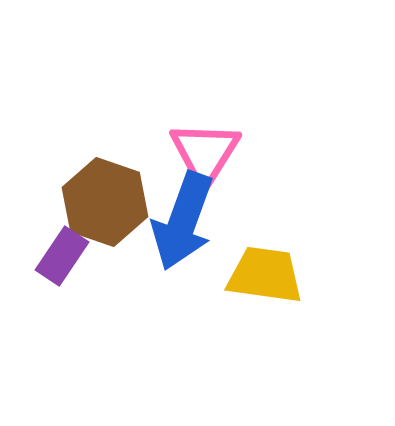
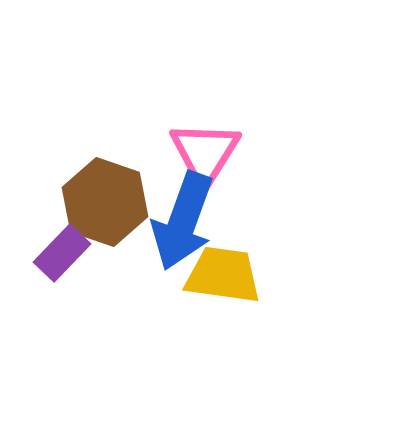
purple rectangle: moved 3 px up; rotated 10 degrees clockwise
yellow trapezoid: moved 42 px left
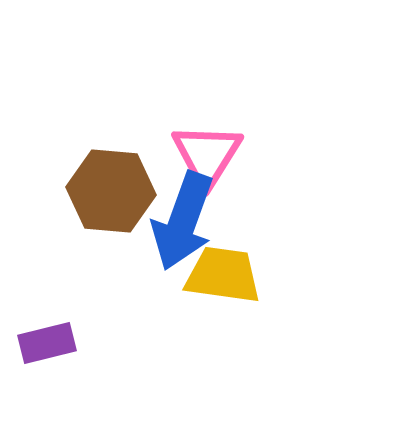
pink triangle: moved 2 px right, 2 px down
brown hexagon: moved 6 px right, 11 px up; rotated 14 degrees counterclockwise
purple rectangle: moved 15 px left, 90 px down; rotated 32 degrees clockwise
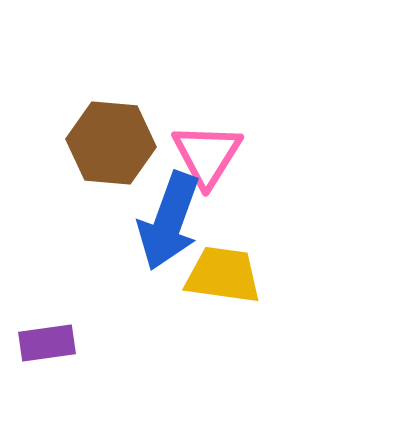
brown hexagon: moved 48 px up
blue arrow: moved 14 px left
purple rectangle: rotated 6 degrees clockwise
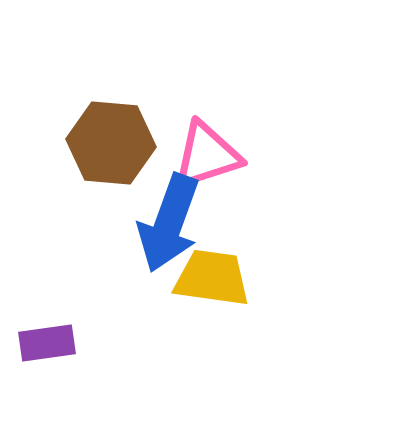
pink triangle: rotated 40 degrees clockwise
blue arrow: moved 2 px down
yellow trapezoid: moved 11 px left, 3 px down
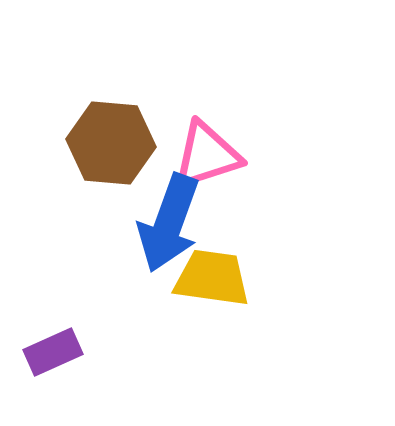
purple rectangle: moved 6 px right, 9 px down; rotated 16 degrees counterclockwise
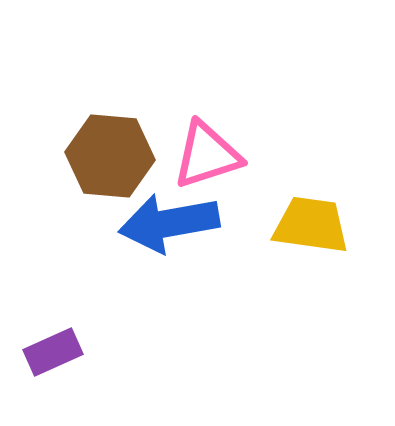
brown hexagon: moved 1 px left, 13 px down
blue arrow: rotated 60 degrees clockwise
yellow trapezoid: moved 99 px right, 53 px up
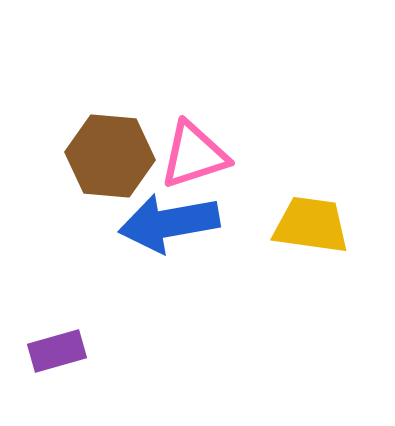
pink triangle: moved 13 px left
purple rectangle: moved 4 px right, 1 px up; rotated 8 degrees clockwise
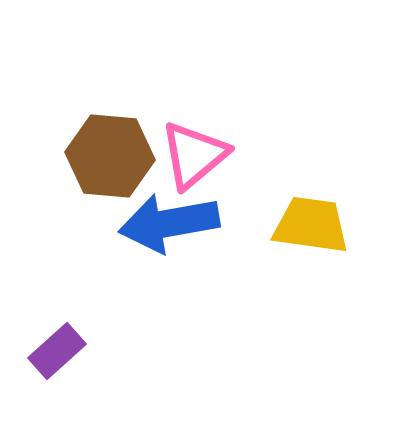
pink triangle: rotated 22 degrees counterclockwise
purple rectangle: rotated 26 degrees counterclockwise
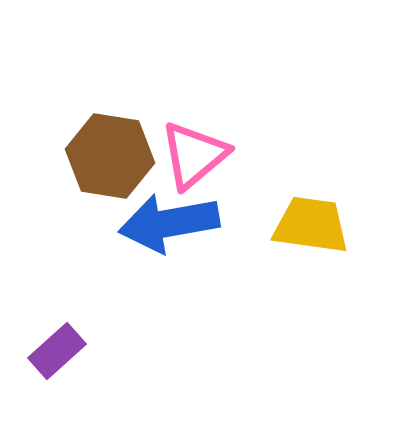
brown hexagon: rotated 4 degrees clockwise
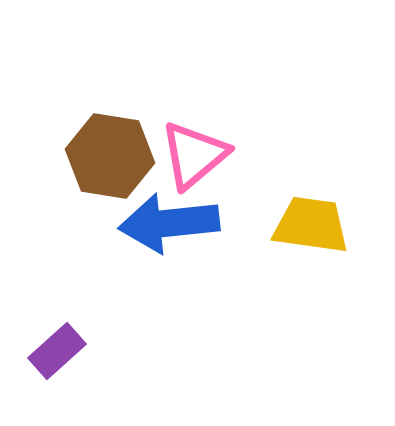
blue arrow: rotated 4 degrees clockwise
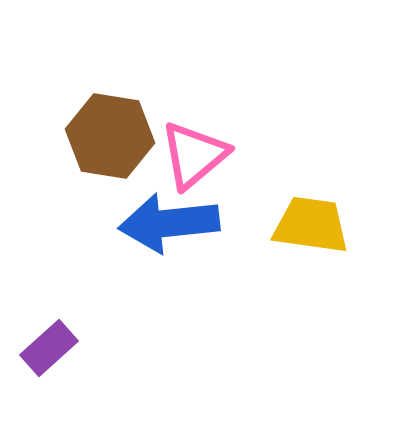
brown hexagon: moved 20 px up
purple rectangle: moved 8 px left, 3 px up
